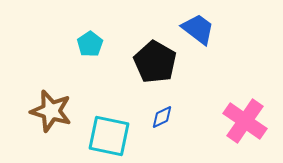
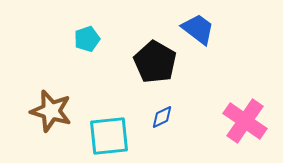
cyan pentagon: moved 3 px left, 5 px up; rotated 15 degrees clockwise
cyan square: rotated 18 degrees counterclockwise
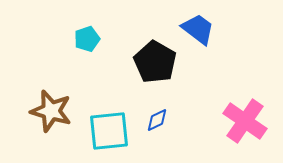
blue diamond: moved 5 px left, 3 px down
cyan square: moved 5 px up
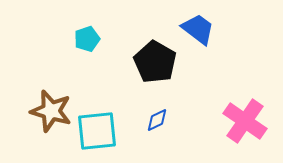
cyan square: moved 12 px left
